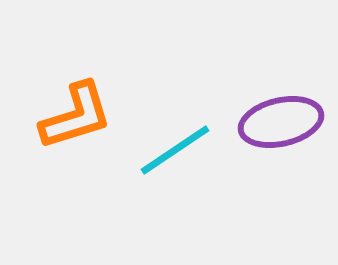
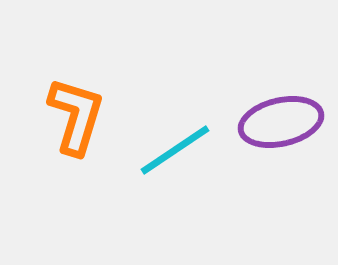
orange L-shape: rotated 56 degrees counterclockwise
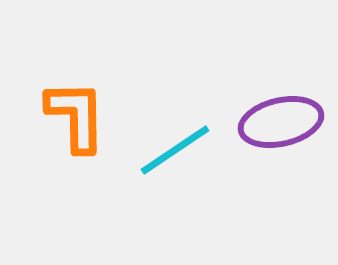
orange L-shape: rotated 18 degrees counterclockwise
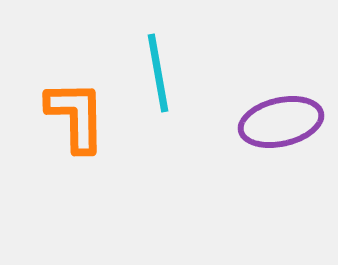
cyan line: moved 17 px left, 77 px up; rotated 66 degrees counterclockwise
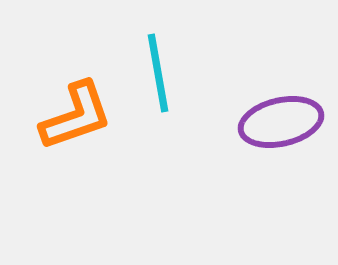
orange L-shape: rotated 72 degrees clockwise
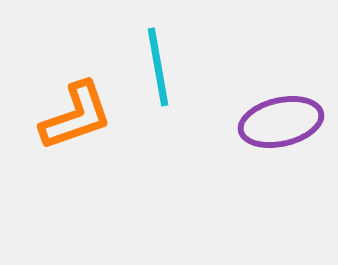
cyan line: moved 6 px up
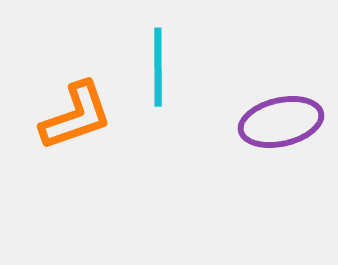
cyan line: rotated 10 degrees clockwise
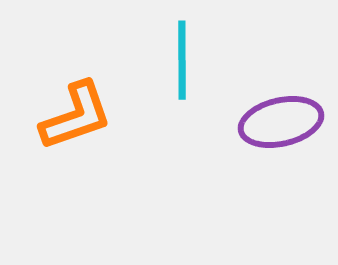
cyan line: moved 24 px right, 7 px up
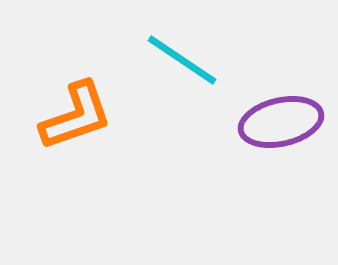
cyan line: rotated 56 degrees counterclockwise
